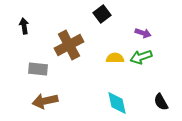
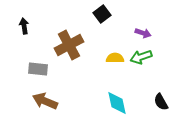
brown arrow: rotated 35 degrees clockwise
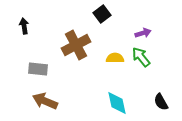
purple arrow: rotated 35 degrees counterclockwise
brown cross: moved 7 px right
green arrow: rotated 70 degrees clockwise
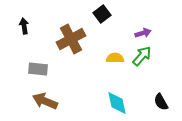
brown cross: moved 5 px left, 6 px up
green arrow: moved 1 px right, 1 px up; rotated 80 degrees clockwise
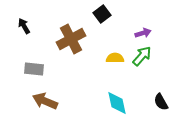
black arrow: rotated 21 degrees counterclockwise
gray rectangle: moved 4 px left
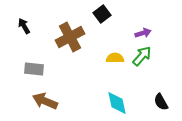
brown cross: moved 1 px left, 2 px up
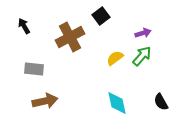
black square: moved 1 px left, 2 px down
yellow semicircle: rotated 36 degrees counterclockwise
brown arrow: rotated 145 degrees clockwise
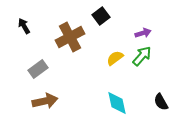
gray rectangle: moved 4 px right; rotated 42 degrees counterclockwise
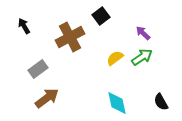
purple arrow: rotated 119 degrees counterclockwise
green arrow: moved 1 px down; rotated 15 degrees clockwise
brown arrow: moved 2 px right, 3 px up; rotated 25 degrees counterclockwise
